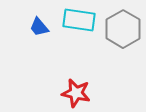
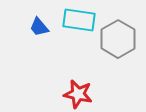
gray hexagon: moved 5 px left, 10 px down
red star: moved 2 px right, 1 px down
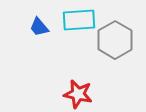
cyan rectangle: rotated 12 degrees counterclockwise
gray hexagon: moved 3 px left, 1 px down
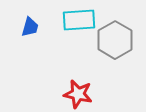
blue trapezoid: moved 9 px left; rotated 125 degrees counterclockwise
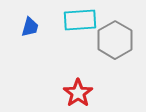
cyan rectangle: moved 1 px right
red star: moved 1 px up; rotated 24 degrees clockwise
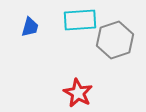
gray hexagon: rotated 12 degrees clockwise
red star: rotated 8 degrees counterclockwise
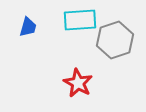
blue trapezoid: moved 2 px left
red star: moved 10 px up
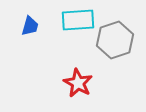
cyan rectangle: moved 2 px left
blue trapezoid: moved 2 px right, 1 px up
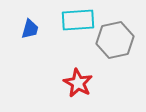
blue trapezoid: moved 3 px down
gray hexagon: rotated 6 degrees clockwise
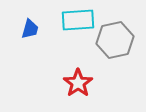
red star: rotated 8 degrees clockwise
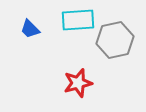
blue trapezoid: rotated 120 degrees clockwise
red star: rotated 20 degrees clockwise
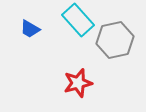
cyan rectangle: rotated 52 degrees clockwise
blue trapezoid: rotated 15 degrees counterclockwise
